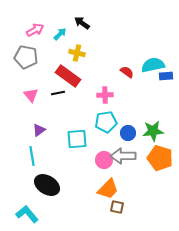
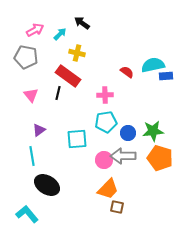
black line: rotated 64 degrees counterclockwise
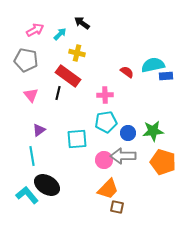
gray pentagon: moved 3 px down
orange pentagon: moved 3 px right, 4 px down
cyan L-shape: moved 19 px up
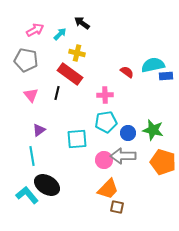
red rectangle: moved 2 px right, 2 px up
black line: moved 1 px left
green star: moved 1 px up; rotated 20 degrees clockwise
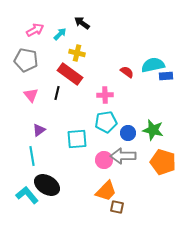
orange trapezoid: moved 2 px left, 2 px down
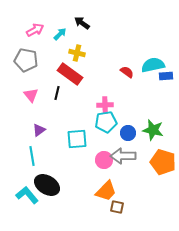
pink cross: moved 10 px down
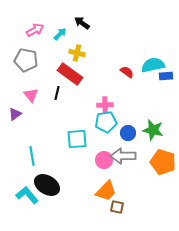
purple triangle: moved 24 px left, 16 px up
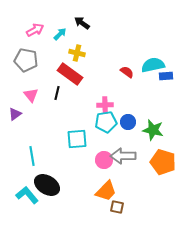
blue circle: moved 11 px up
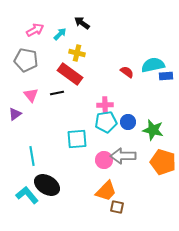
black line: rotated 64 degrees clockwise
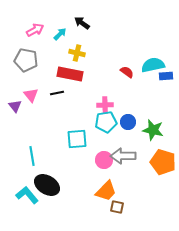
red rectangle: rotated 25 degrees counterclockwise
purple triangle: moved 8 px up; rotated 32 degrees counterclockwise
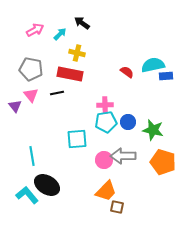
gray pentagon: moved 5 px right, 9 px down
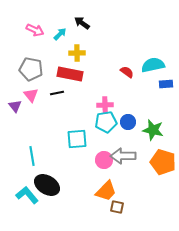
pink arrow: rotated 54 degrees clockwise
yellow cross: rotated 14 degrees counterclockwise
blue rectangle: moved 8 px down
